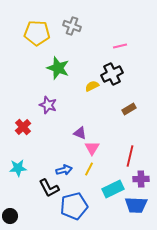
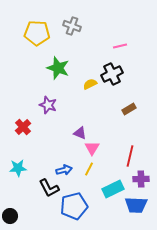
yellow semicircle: moved 2 px left, 2 px up
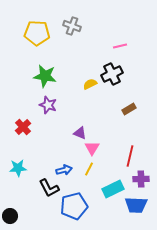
green star: moved 13 px left, 8 px down; rotated 10 degrees counterclockwise
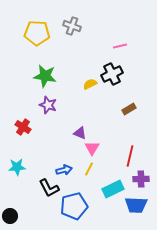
red cross: rotated 14 degrees counterclockwise
cyan star: moved 1 px left, 1 px up
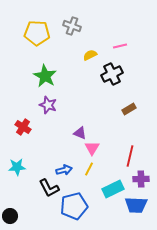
green star: rotated 20 degrees clockwise
yellow semicircle: moved 29 px up
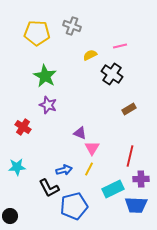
black cross: rotated 30 degrees counterclockwise
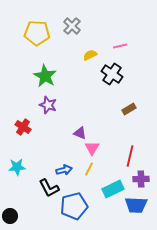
gray cross: rotated 24 degrees clockwise
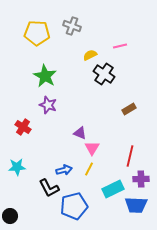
gray cross: rotated 24 degrees counterclockwise
black cross: moved 8 px left
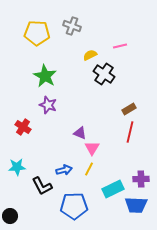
red line: moved 24 px up
black L-shape: moved 7 px left, 2 px up
blue pentagon: rotated 12 degrees clockwise
